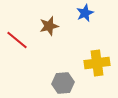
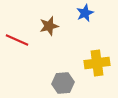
red line: rotated 15 degrees counterclockwise
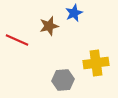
blue star: moved 11 px left
yellow cross: moved 1 px left
gray hexagon: moved 3 px up
